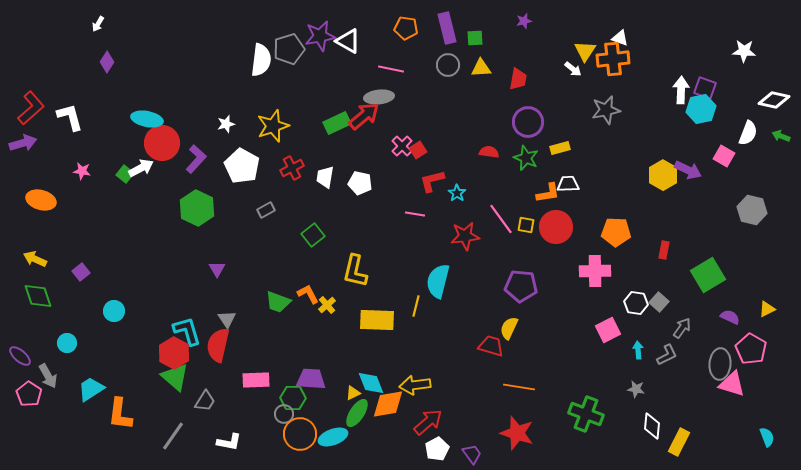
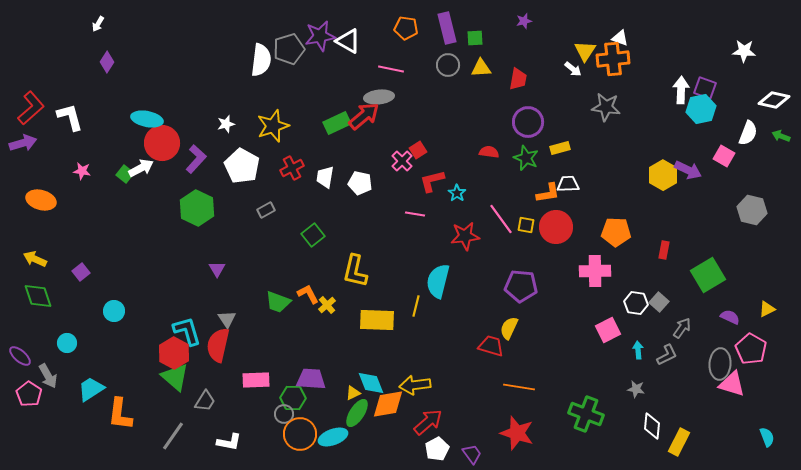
gray star at (606, 110): moved 3 px up; rotated 20 degrees clockwise
pink cross at (402, 146): moved 15 px down
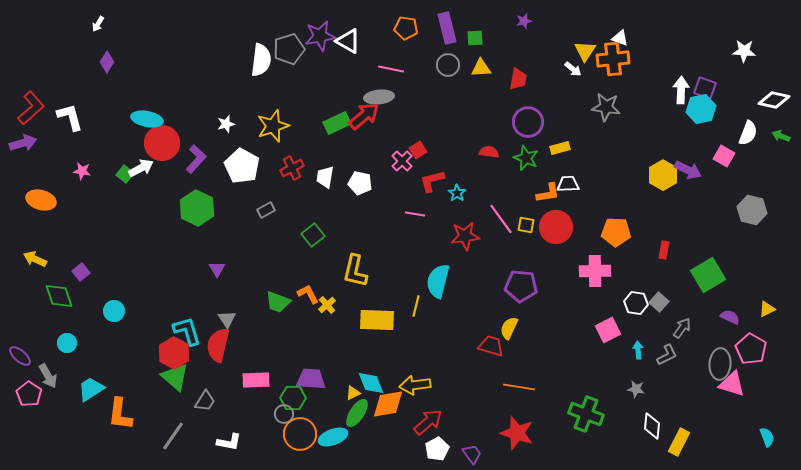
green diamond at (38, 296): moved 21 px right
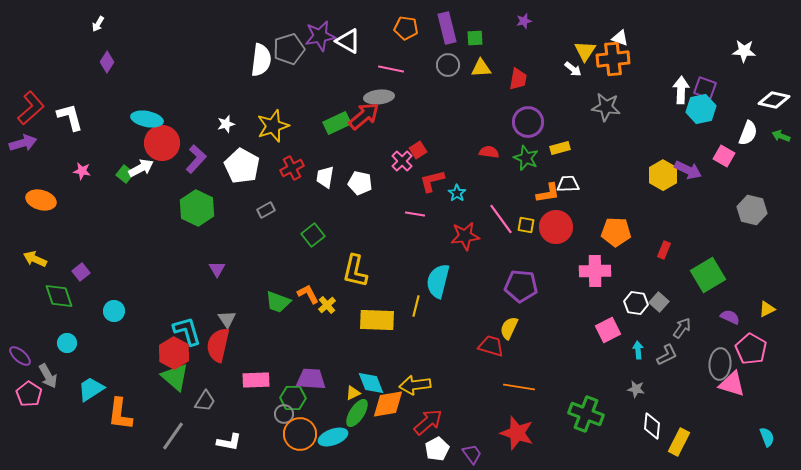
red rectangle at (664, 250): rotated 12 degrees clockwise
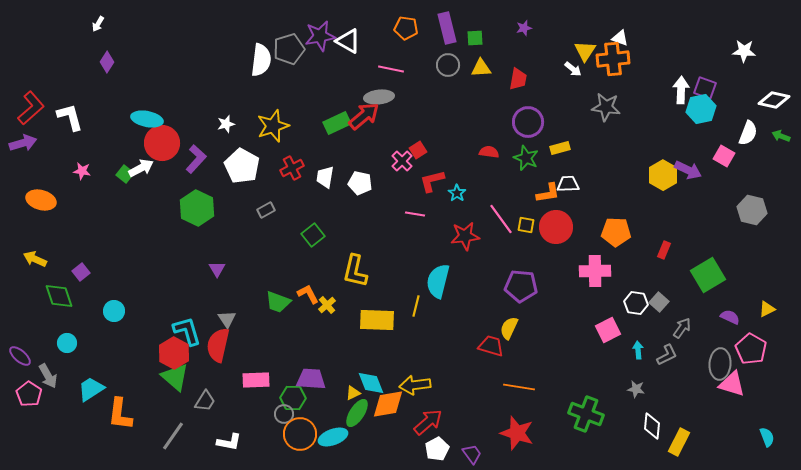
purple star at (524, 21): moved 7 px down
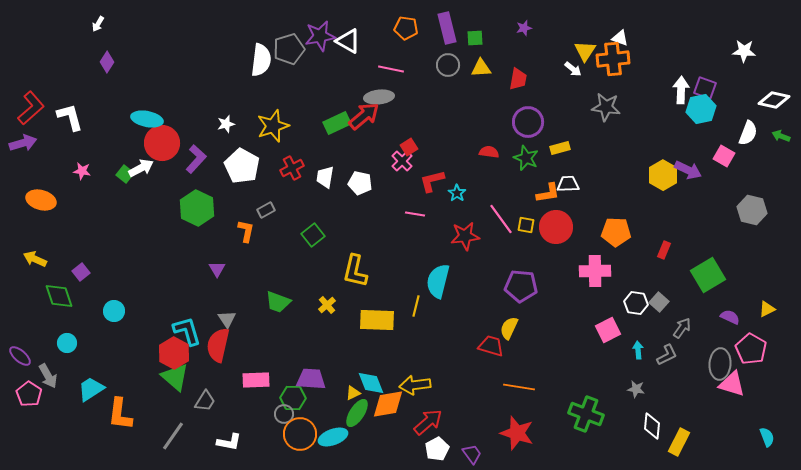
red square at (418, 150): moved 9 px left, 3 px up
orange L-shape at (308, 294): moved 62 px left, 63 px up; rotated 40 degrees clockwise
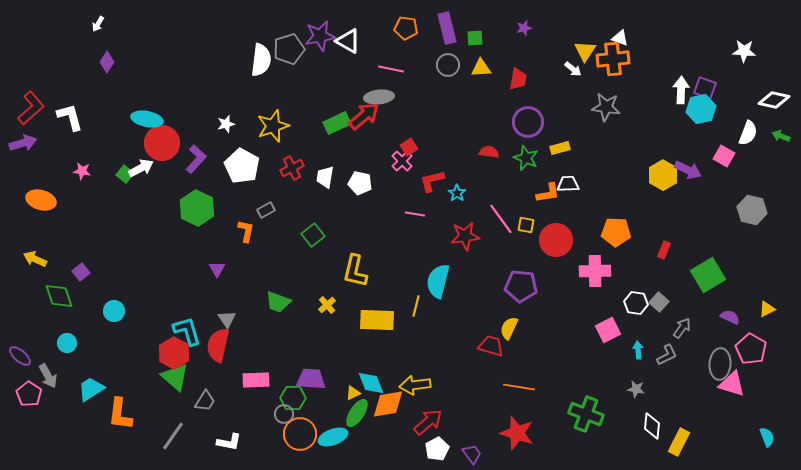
red circle at (556, 227): moved 13 px down
